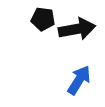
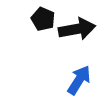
black pentagon: rotated 15 degrees clockwise
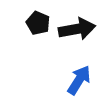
black pentagon: moved 5 px left, 4 px down
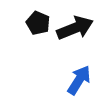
black arrow: moved 2 px left, 1 px up; rotated 12 degrees counterclockwise
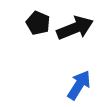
blue arrow: moved 5 px down
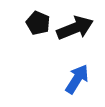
blue arrow: moved 2 px left, 6 px up
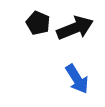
blue arrow: rotated 116 degrees clockwise
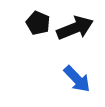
blue arrow: rotated 12 degrees counterclockwise
